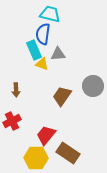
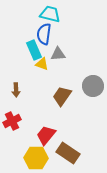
blue semicircle: moved 1 px right
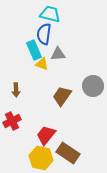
yellow hexagon: moved 5 px right; rotated 10 degrees clockwise
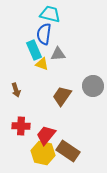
brown arrow: rotated 16 degrees counterclockwise
red cross: moved 9 px right, 5 px down; rotated 30 degrees clockwise
brown rectangle: moved 2 px up
yellow hexagon: moved 2 px right, 5 px up
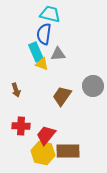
cyan rectangle: moved 2 px right, 2 px down
brown rectangle: rotated 35 degrees counterclockwise
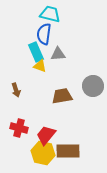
yellow triangle: moved 2 px left, 2 px down
brown trapezoid: rotated 45 degrees clockwise
red cross: moved 2 px left, 2 px down; rotated 12 degrees clockwise
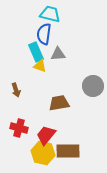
brown trapezoid: moved 3 px left, 7 px down
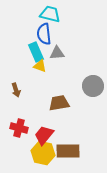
blue semicircle: rotated 15 degrees counterclockwise
gray triangle: moved 1 px left, 1 px up
red trapezoid: moved 2 px left
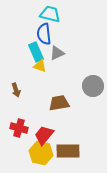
gray triangle: rotated 21 degrees counterclockwise
yellow hexagon: moved 2 px left
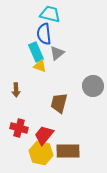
gray triangle: rotated 14 degrees counterclockwise
brown arrow: rotated 16 degrees clockwise
brown trapezoid: rotated 65 degrees counterclockwise
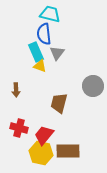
gray triangle: rotated 14 degrees counterclockwise
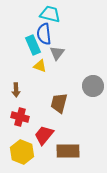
cyan rectangle: moved 3 px left, 7 px up
red cross: moved 1 px right, 11 px up
yellow hexagon: moved 19 px left, 1 px up; rotated 10 degrees clockwise
